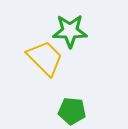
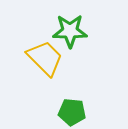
green pentagon: moved 1 px down
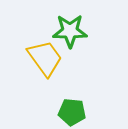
yellow trapezoid: rotated 9 degrees clockwise
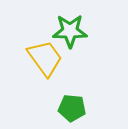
green pentagon: moved 4 px up
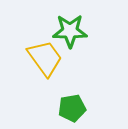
green pentagon: rotated 16 degrees counterclockwise
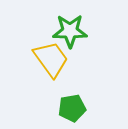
yellow trapezoid: moved 6 px right, 1 px down
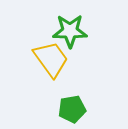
green pentagon: moved 1 px down
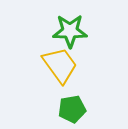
yellow trapezoid: moved 9 px right, 6 px down
